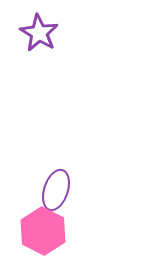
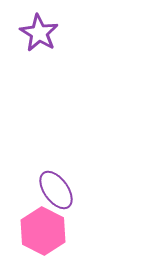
purple ellipse: rotated 54 degrees counterclockwise
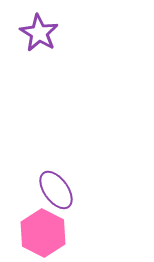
pink hexagon: moved 2 px down
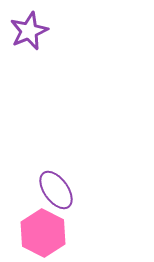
purple star: moved 10 px left, 2 px up; rotated 18 degrees clockwise
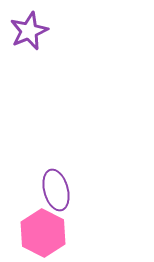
purple ellipse: rotated 21 degrees clockwise
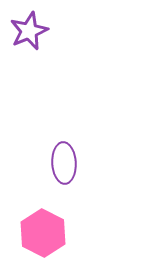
purple ellipse: moved 8 px right, 27 px up; rotated 12 degrees clockwise
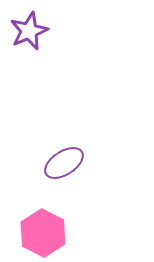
purple ellipse: rotated 60 degrees clockwise
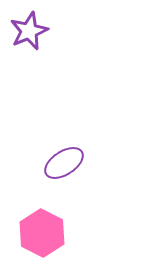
pink hexagon: moved 1 px left
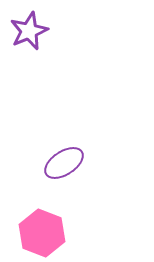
pink hexagon: rotated 6 degrees counterclockwise
